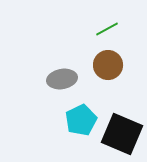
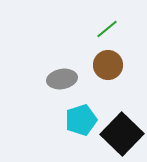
green line: rotated 10 degrees counterclockwise
cyan pentagon: rotated 8 degrees clockwise
black square: rotated 21 degrees clockwise
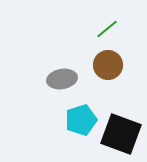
black square: moved 1 px left; rotated 24 degrees counterclockwise
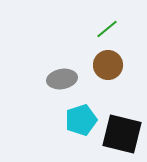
black square: moved 1 px right; rotated 6 degrees counterclockwise
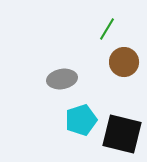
green line: rotated 20 degrees counterclockwise
brown circle: moved 16 px right, 3 px up
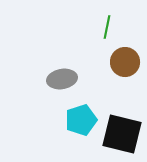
green line: moved 2 px up; rotated 20 degrees counterclockwise
brown circle: moved 1 px right
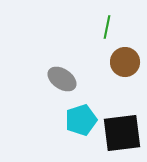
gray ellipse: rotated 44 degrees clockwise
black square: moved 1 px up; rotated 21 degrees counterclockwise
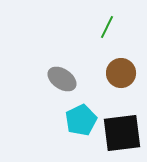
green line: rotated 15 degrees clockwise
brown circle: moved 4 px left, 11 px down
cyan pentagon: rotated 8 degrees counterclockwise
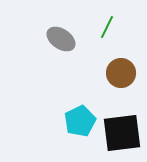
gray ellipse: moved 1 px left, 40 px up
cyan pentagon: moved 1 px left, 1 px down
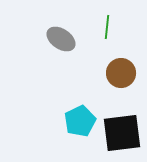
green line: rotated 20 degrees counterclockwise
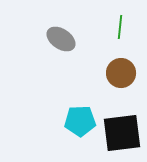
green line: moved 13 px right
cyan pentagon: rotated 24 degrees clockwise
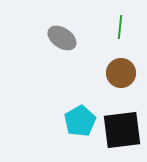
gray ellipse: moved 1 px right, 1 px up
cyan pentagon: rotated 28 degrees counterclockwise
black square: moved 3 px up
